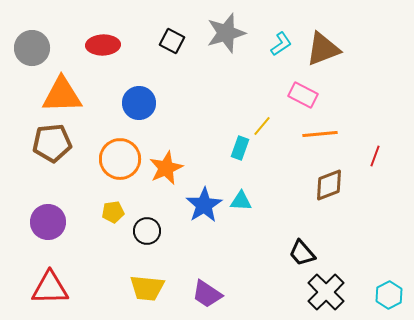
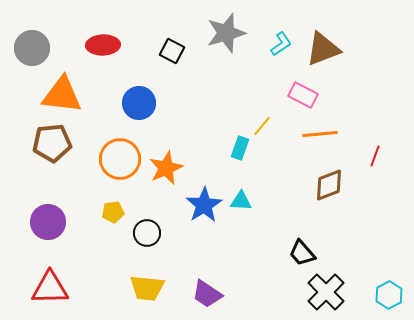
black square: moved 10 px down
orange triangle: rotated 9 degrees clockwise
black circle: moved 2 px down
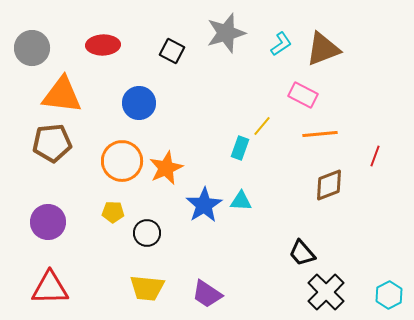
orange circle: moved 2 px right, 2 px down
yellow pentagon: rotated 10 degrees clockwise
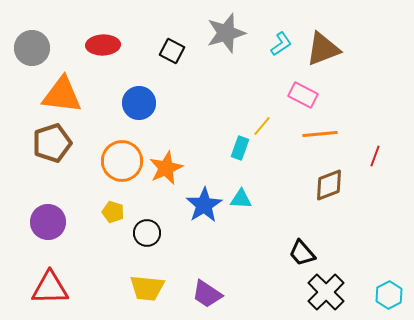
brown pentagon: rotated 12 degrees counterclockwise
cyan triangle: moved 2 px up
yellow pentagon: rotated 15 degrees clockwise
